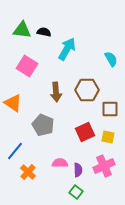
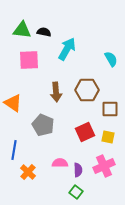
pink square: moved 2 px right, 6 px up; rotated 35 degrees counterclockwise
blue line: moved 1 px left, 1 px up; rotated 30 degrees counterclockwise
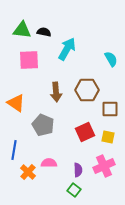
orange triangle: moved 3 px right
pink semicircle: moved 11 px left
green square: moved 2 px left, 2 px up
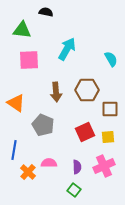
black semicircle: moved 2 px right, 20 px up
yellow square: rotated 16 degrees counterclockwise
purple semicircle: moved 1 px left, 3 px up
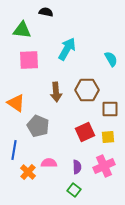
gray pentagon: moved 5 px left, 1 px down
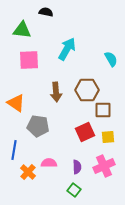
brown square: moved 7 px left, 1 px down
gray pentagon: rotated 15 degrees counterclockwise
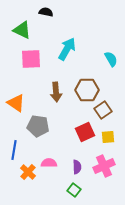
green triangle: rotated 18 degrees clockwise
pink square: moved 2 px right, 1 px up
brown square: rotated 36 degrees counterclockwise
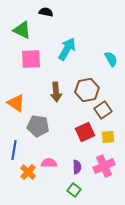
brown hexagon: rotated 10 degrees counterclockwise
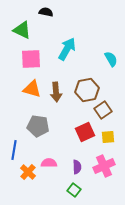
orange triangle: moved 16 px right, 14 px up; rotated 18 degrees counterclockwise
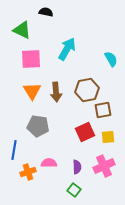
orange triangle: moved 2 px down; rotated 42 degrees clockwise
brown square: rotated 24 degrees clockwise
orange cross: rotated 28 degrees clockwise
